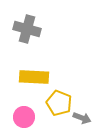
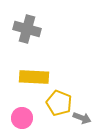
pink circle: moved 2 px left, 1 px down
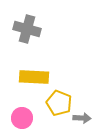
gray arrow: rotated 18 degrees counterclockwise
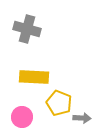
pink circle: moved 1 px up
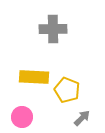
gray cross: moved 26 px right; rotated 16 degrees counterclockwise
yellow pentagon: moved 8 px right, 13 px up
gray arrow: rotated 48 degrees counterclockwise
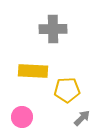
yellow rectangle: moved 1 px left, 6 px up
yellow pentagon: rotated 25 degrees counterclockwise
